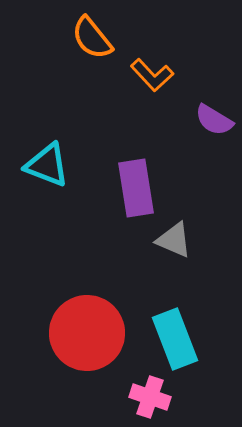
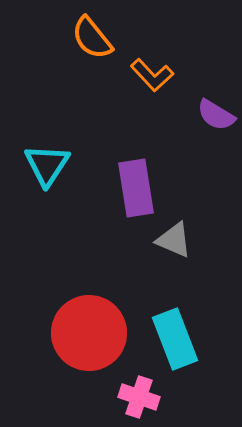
purple semicircle: moved 2 px right, 5 px up
cyan triangle: rotated 42 degrees clockwise
red circle: moved 2 px right
pink cross: moved 11 px left
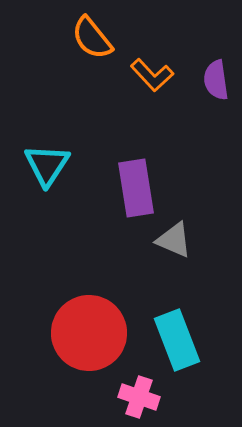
purple semicircle: moved 35 px up; rotated 51 degrees clockwise
cyan rectangle: moved 2 px right, 1 px down
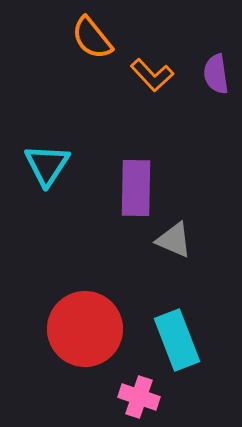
purple semicircle: moved 6 px up
purple rectangle: rotated 10 degrees clockwise
red circle: moved 4 px left, 4 px up
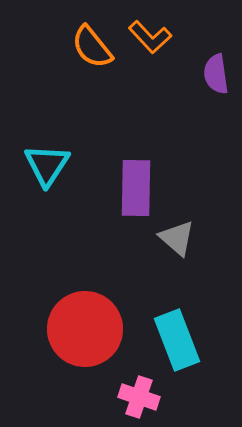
orange semicircle: moved 9 px down
orange L-shape: moved 2 px left, 38 px up
gray triangle: moved 3 px right, 2 px up; rotated 18 degrees clockwise
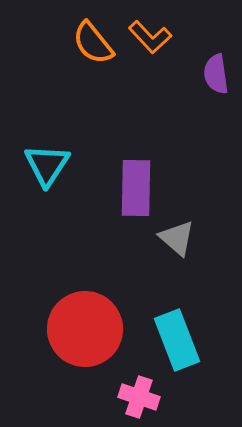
orange semicircle: moved 1 px right, 4 px up
